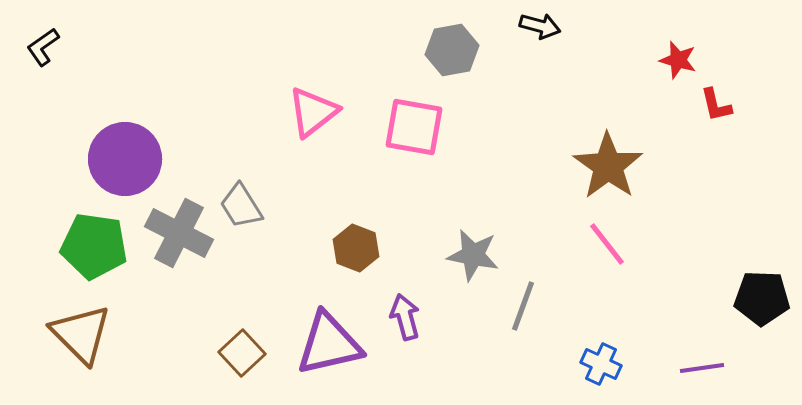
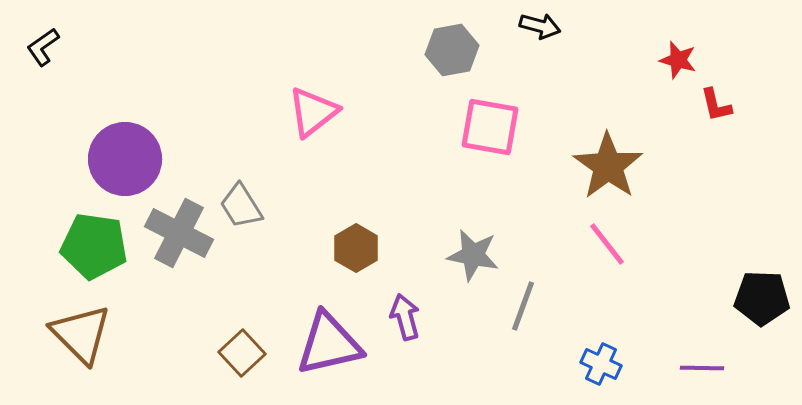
pink square: moved 76 px right
brown hexagon: rotated 9 degrees clockwise
purple line: rotated 9 degrees clockwise
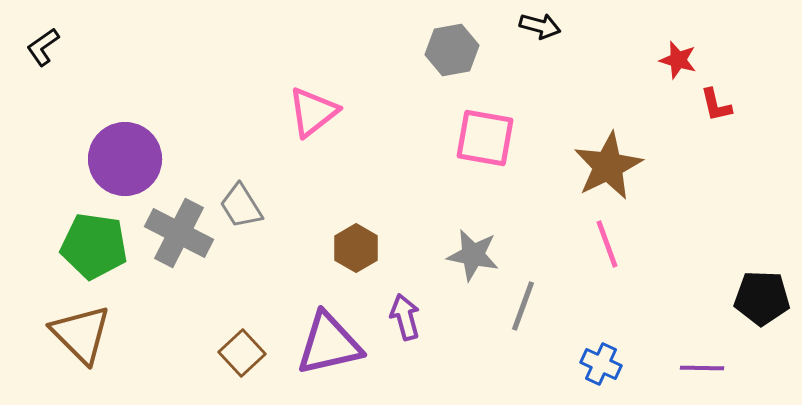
pink square: moved 5 px left, 11 px down
brown star: rotated 10 degrees clockwise
pink line: rotated 18 degrees clockwise
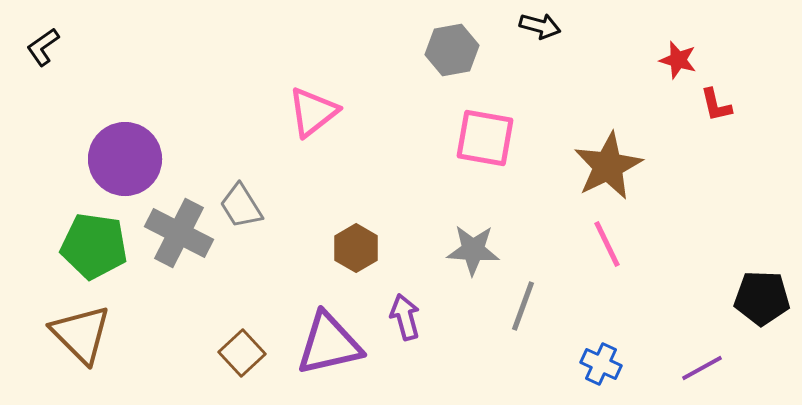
pink line: rotated 6 degrees counterclockwise
gray star: moved 5 px up; rotated 8 degrees counterclockwise
purple line: rotated 30 degrees counterclockwise
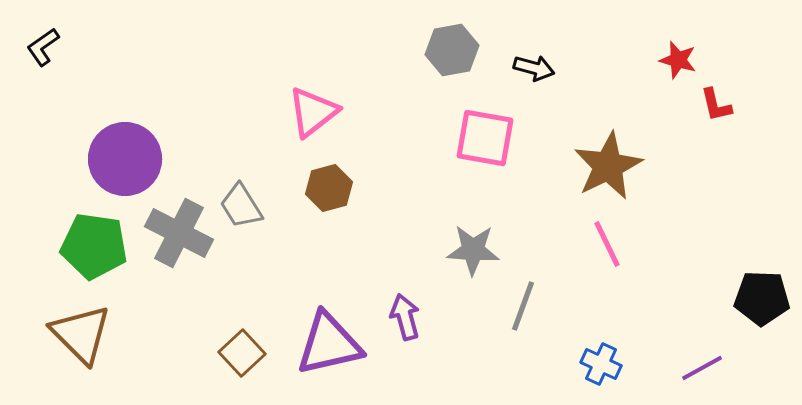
black arrow: moved 6 px left, 42 px down
brown hexagon: moved 27 px left, 60 px up; rotated 15 degrees clockwise
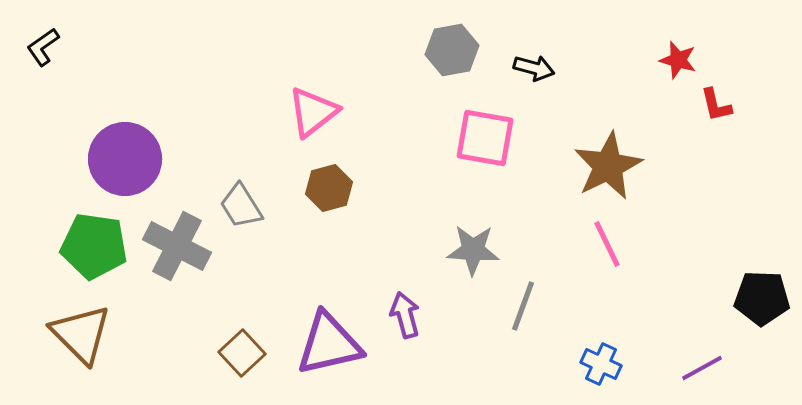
gray cross: moved 2 px left, 13 px down
purple arrow: moved 2 px up
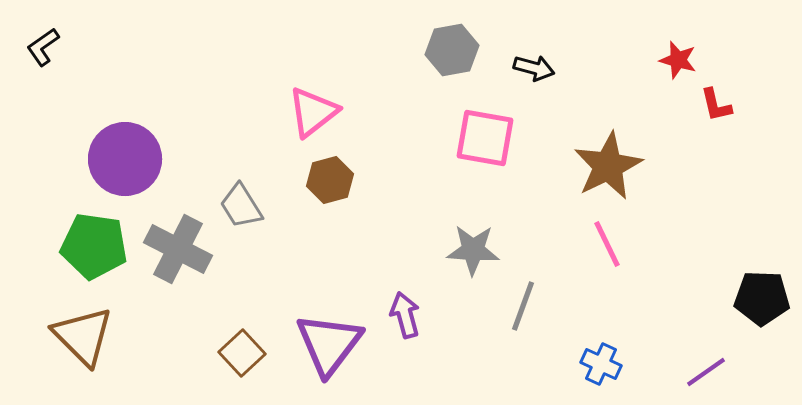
brown hexagon: moved 1 px right, 8 px up
gray cross: moved 1 px right, 3 px down
brown triangle: moved 2 px right, 2 px down
purple triangle: rotated 40 degrees counterclockwise
purple line: moved 4 px right, 4 px down; rotated 6 degrees counterclockwise
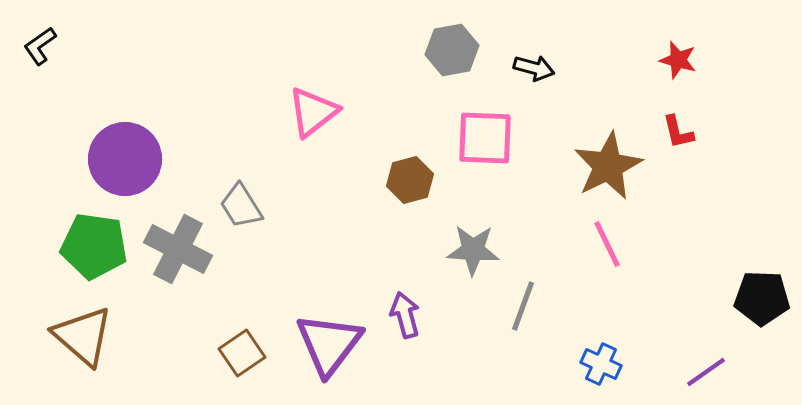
black L-shape: moved 3 px left, 1 px up
red L-shape: moved 38 px left, 27 px down
pink square: rotated 8 degrees counterclockwise
brown hexagon: moved 80 px right
brown triangle: rotated 4 degrees counterclockwise
brown square: rotated 9 degrees clockwise
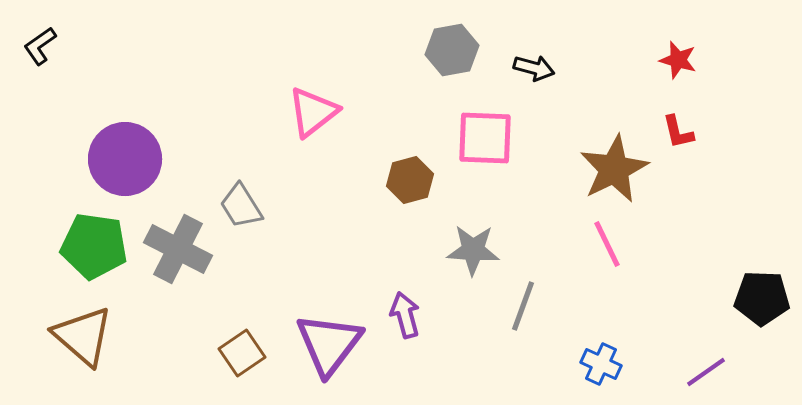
brown star: moved 6 px right, 3 px down
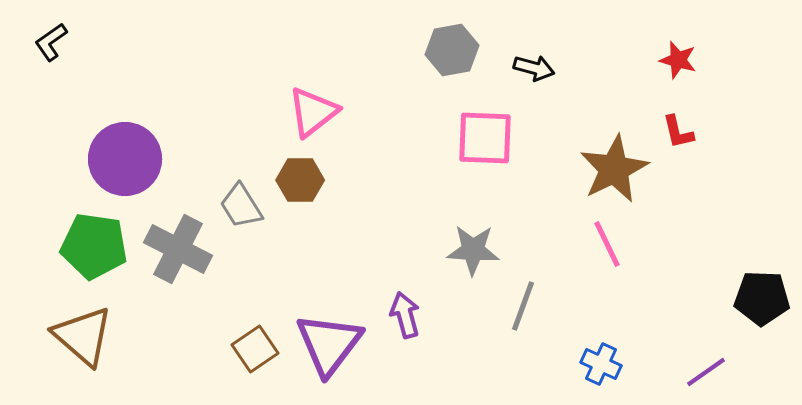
black L-shape: moved 11 px right, 4 px up
brown hexagon: moved 110 px left; rotated 15 degrees clockwise
brown square: moved 13 px right, 4 px up
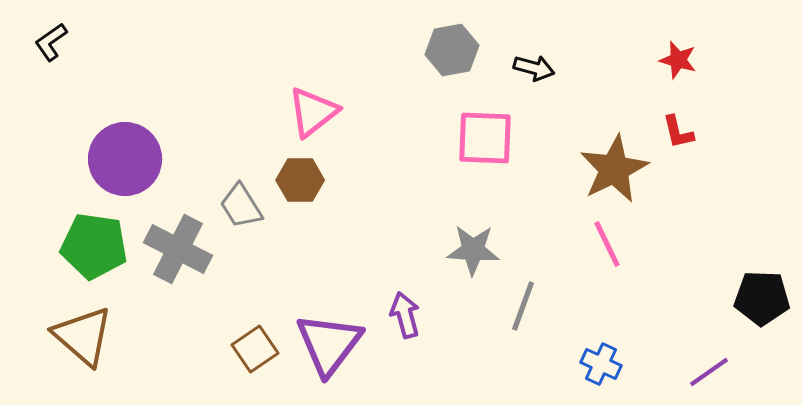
purple line: moved 3 px right
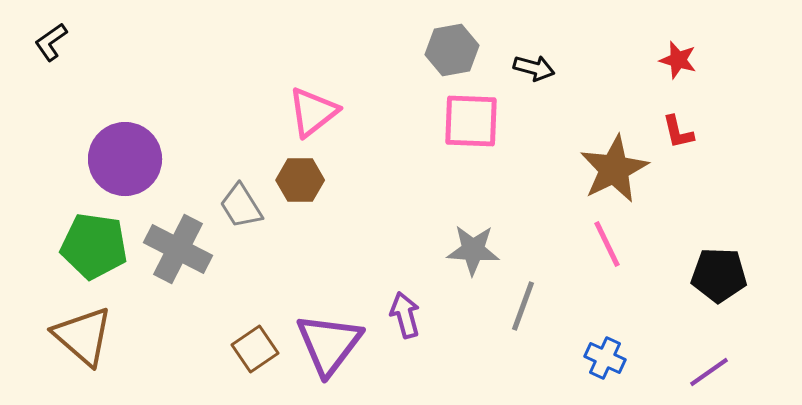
pink square: moved 14 px left, 17 px up
black pentagon: moved 43 px left, 23 px up
blue cross: moved 4 px right, 6 px up
